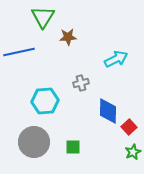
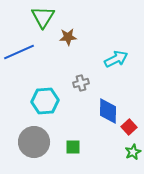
blue line: rotated 12 degrees counterclockwise
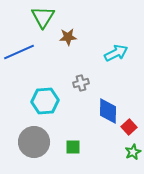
cyan arrow: moved 6 px up
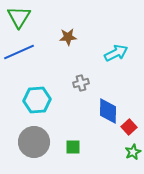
green triangle: moved 24 px left
cyan hexagon: moved 8 px left, 1 px up
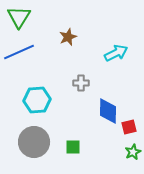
brown star: rotated 18 degrees counterclockwise
gray cross: rotated 14 degrees clockwise
red square: rotated 28 degrees clockwise
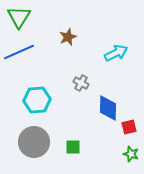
gray cross: rotated 28 degrees clockwise
blue diamond: moved 3 px up
green star: moved 2 px left, 2 px down; rotated 28 degrees counterclockwise
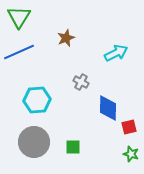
brown star: moved 2 px left, 1 px down
gray cross: moved 1 px up
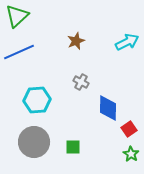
green triangle: moved 2 px left, 1 px up; rotated 15 degrees clockwise
brown star: moved 10 px right, 3 px down
cyan arrow: moved 11 px right, 11 px up
red square: moved 2 px down; rotated 21 degrees counterclockwise
green star: rotated 14 degrees clockwise
